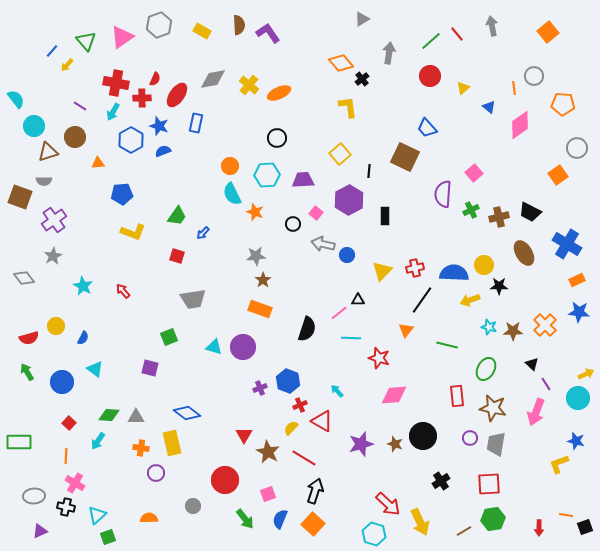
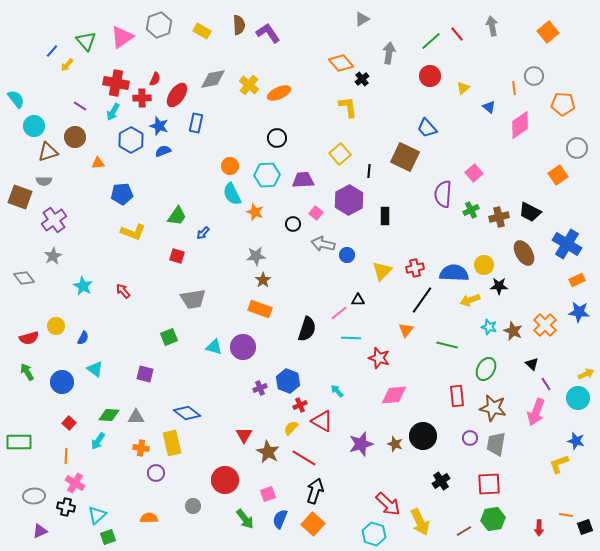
brown star at (513, 331): rotated 24 degrees clockwise
purple square at (150, 368): moved 5 px left, 6 px down
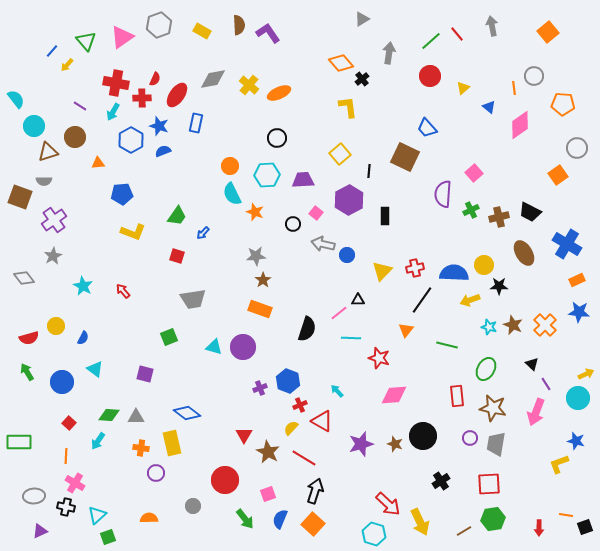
brown star at (513, 331): moved 6 px up
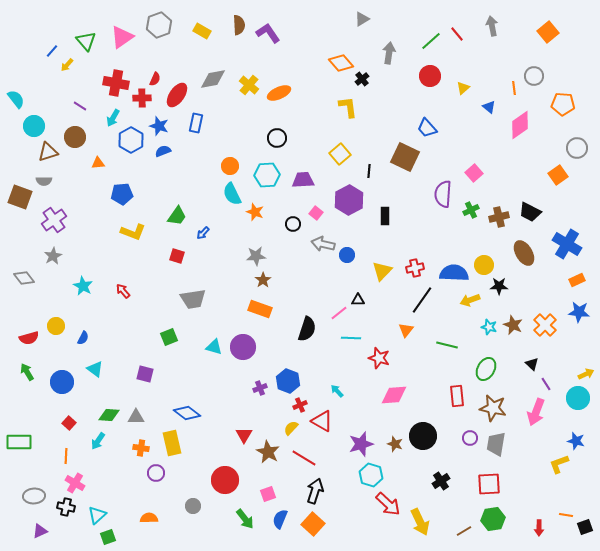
cyan arrow at (113, 112): moved 6 px down
cyan hexagon at (374, 534): moved 3 px left, 59 px up
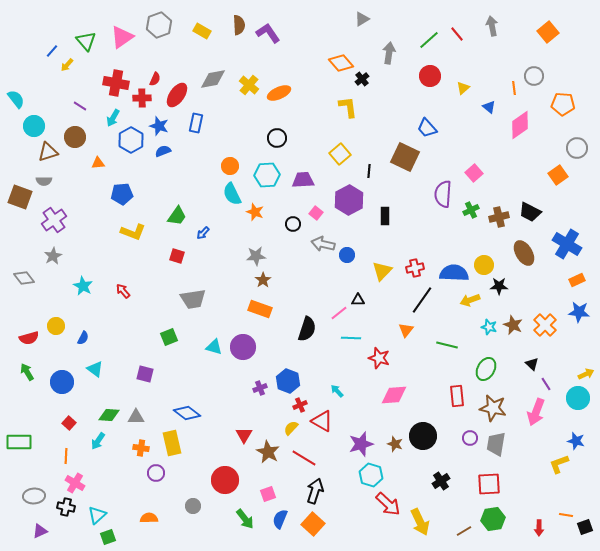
green line at (431, 41): moved 2 px left, 1 px up
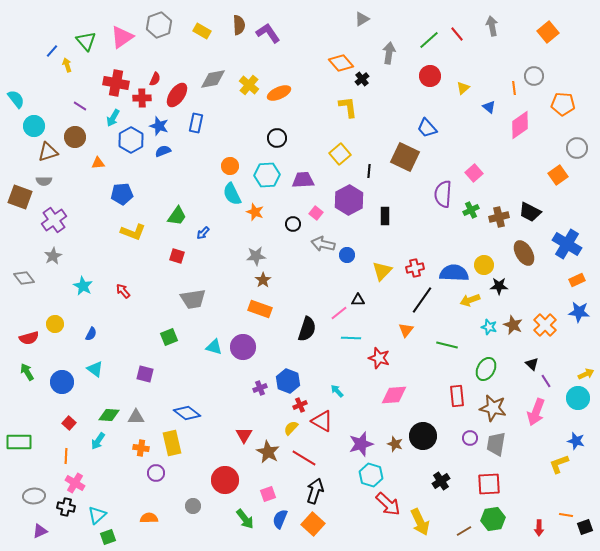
yellow arrow at (67, 65): rotated 120 degrees clockwise
yellow circle at (56, 326): moved 1 px left, 2 px up
blue semicircle at (83, 338): moved 8 px right, 4 px up
purple line at (546, 384): moved 3 px up
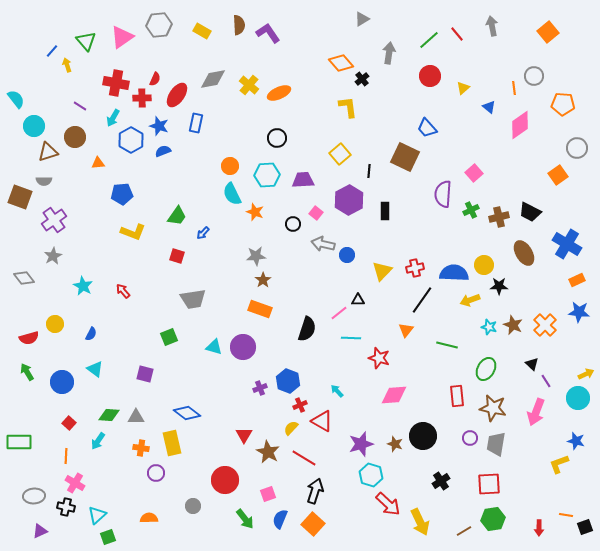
gray hexagon at (159, 25): rotated 15 degrees clockwise
black rectangle at (385, 216): moved 5 px up
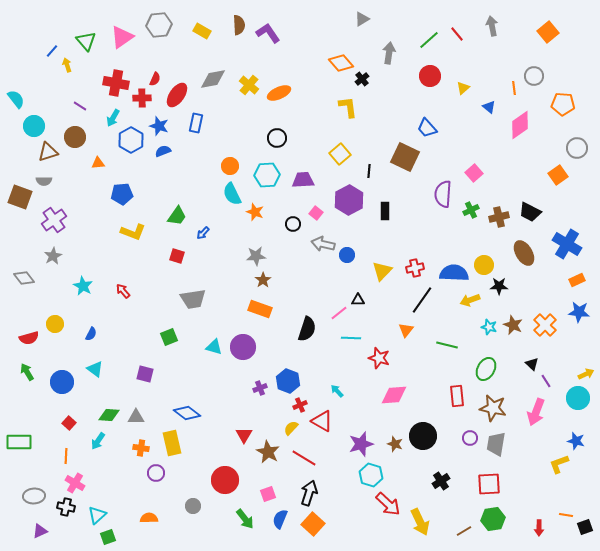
black arrow at (315, 491): moved 6 px left, 2 px down
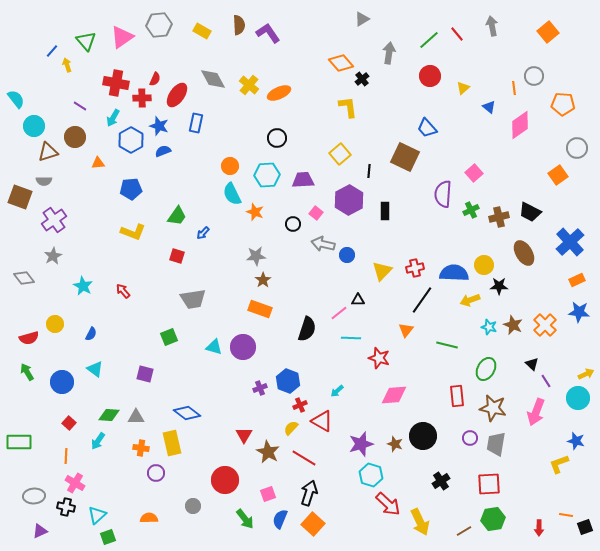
gray diamond at (213, 79): rotated 72 degrees clockwise
blue pentagon at (122, 194): moved 9 px right, 5 px up
blue cross at (567, 244): moved 3 px right, 2 px up; rotated 16 degrees clockwise
cyan arrow at (337, 391): rotated 88 degrees counterclockwise
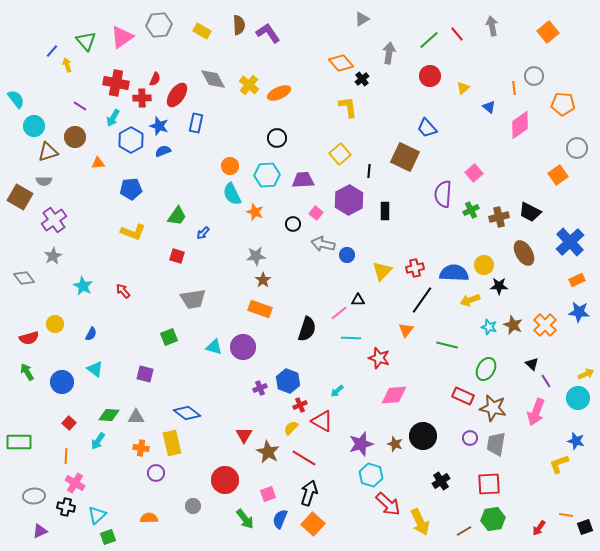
brown square at (20, 197): rotated 10 degrees clockwise
red rectangle at (457, 396): moved 6 px right; rotated 60 degrees counterclockwise
red arrow at (539, 528): rotated 35 degrees clockwise
